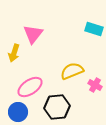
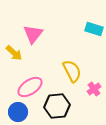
yellow arrow: rotated 66 degrees counterclockwise
yellow semicircle: rotated 85 degrees clockwise
pink cross: moved 1 px left, 4 px down; rotated 24 degrees clockwise
black hexagon: moved 1 px up
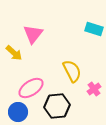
pink ellipse: moved 1 px right, 1 px down
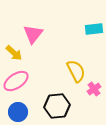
cyan rectangle: rotated 24 degrees counterclockwise
yellow semicircle: moved 4 px right
pink ellipse: moved 15 px left, 7 px up
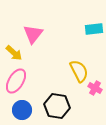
yellow semicircle: moved 3 px right
pink ellipse: rotated 25 degrees counterclockwise
pink cross: moved 1 px right, 1 px up; rotated 24 degrees counterclockwise
black hexagon: rotated 15 degrees clockwise
blue circle: moved 4 px right, 2 px up
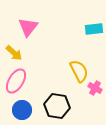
pink triangle: moved 5 px left, 7 px up
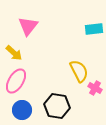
pink triangle: moved 1 px up
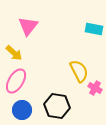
cyan rectangle: rotated 18 degrees clockwise
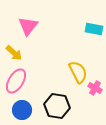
yellow semicircle: moved 1 px left, 1 px down
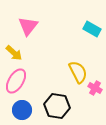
cyan rectangle: moved 2 px left; rotated 18 degrees clockwise
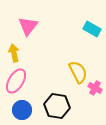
yellow arrow: rotated 144 degrees counterclockwise
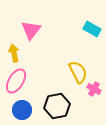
pink triangle: moved 3 px right, 4 px down
pink cross: moved 1 px left, 1 px down
black hexagon: rotated 20 degrees counterclockwise
